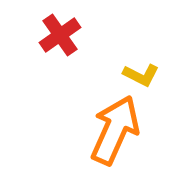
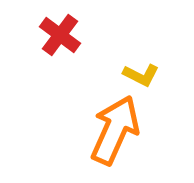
red cross: rotated 18 degrees counterclockwise
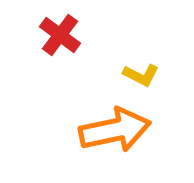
orange arrow: rotated 54 degrees clockwise
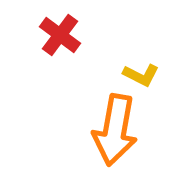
orange arrow: rotated 112 degrees clockwise
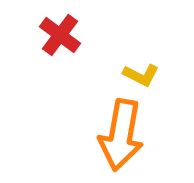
orange arrow: moved 6 px right, 5 px down
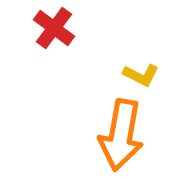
red cross: moved 6 px left, 7 px up
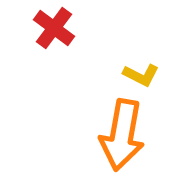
orange arrow: moved 1 px right
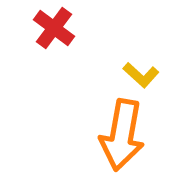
yellow L-shape: rotated 15 degrees clockwise
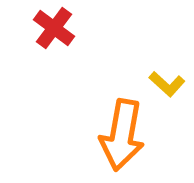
yellow L-shape: moved 26 px right, 9 px down
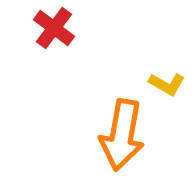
yellow L-shape: rotated 12 degrees counterclockwise
